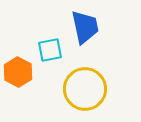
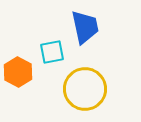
cyan square: moved 2 px right, 2 px down
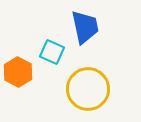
cyan square: rotated 35 degrees clockwise
yellow circle: moved 3 px right
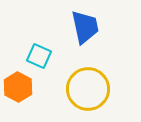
cyan square: moved 13 px left, 4 px down
orange hexagon: moved 15 px down
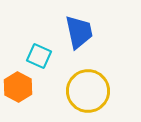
blue trapezoid: moved 6 px left, 5 px down
yellow circle: moved 2 px down
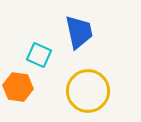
cyan square: moved 1 px up
orange hexagon: rotated 20 degrees counterclockwise
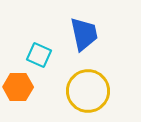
blue trapezoid: moved 5 px right, 2 px down
orange hexagon: rotated 8 degrees counterclockwise
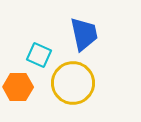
yellow circle: moved 15 px left, 8 px up
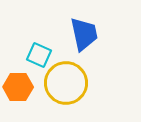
yellow circle: moved 7 px left
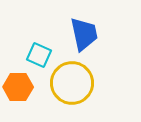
yellow circle: moved 6 px right
